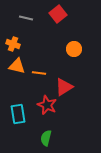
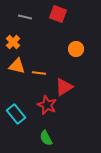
red square: rotated 30 degrees counterclockwise
gray line: moved 1 px left, 1 px up
orange cross: moved 2 px up; rotated 24 degrees clockwise
orange circle: moved 2 px right
cyan rectangle: moved 2 px left; rotated 30 degrees counterclockwise
green semicircle: rotated 42 degrees counterclockwise
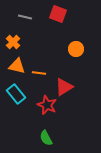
cyan rectangle: moved 20 px up
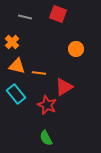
orange cross: moved 1 px left
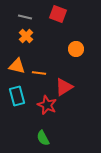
orange cross: moved 14 px right, 6 px up
cyan rectangle: moved 1 px right, 2 px down; rotated 24 degrees clockwise
green semicircle: moved 3 px left
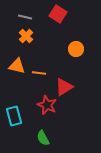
red square: rotated 12 degrees clockwise
cyan rectangle: moved 3 px left, 20 px down
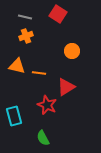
orange cross: rotated 24 degrees clockwise
orange circle: moved 4 px left, 2 px down
red triangle: moved 2 px right
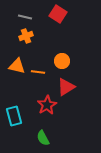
orange circle: moved 10 px left, 10 px down
orange line: moved 1 px left, 1 px up
red star: rotated 18 degrees clockwise
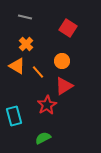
red square: moved 10 px right, 14 px down
orange cross: moved 8 px down; rotated 24 degrees counterclockwise
orange triangle: rotated 18 degrees clockwise
orange line: rotated 40 degrees clockwise
red triangle: moved 2 px left, 1 px up
green semicircle: rotated 91 degrees clockwise
